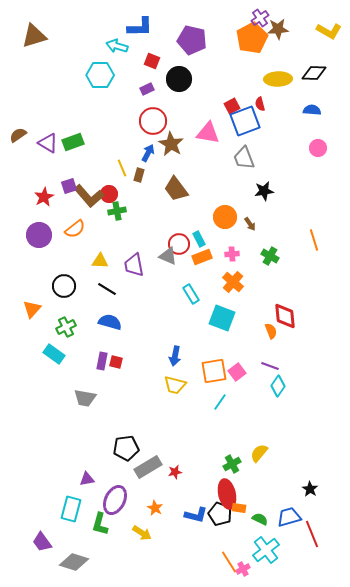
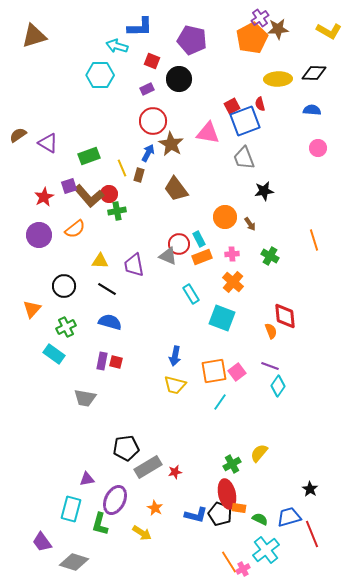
green rectangle at (73, 142): moved 16 px right, 14 px down
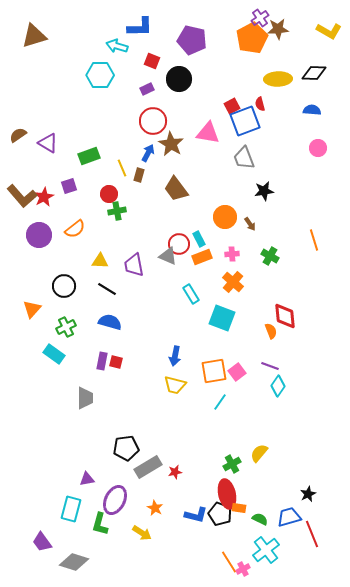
brown L-shape at (89, 196): moved 67 px left
gray trapezoid at (85, 398): rotated 100 degrees counterclockwise
black star at (310, 489): moved 2 px left, 5 px down; rotated 14 degrees clockwise
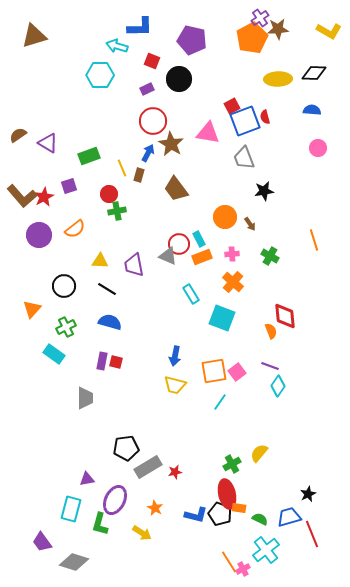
red semicircle at (260, 104): moved 5 px right, 13 px down
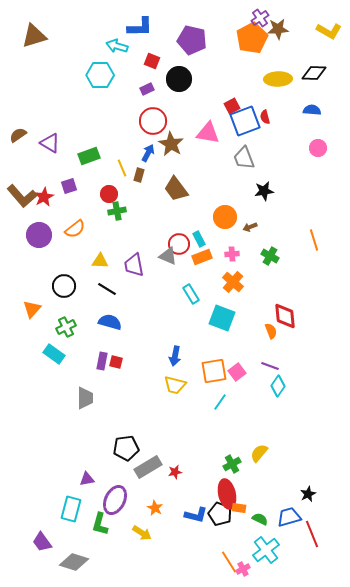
purple triangle at (48, 143): moved 2 px right
brown arrow at (250, 224): moved 3 px down; rotated 104 degrees clockwise
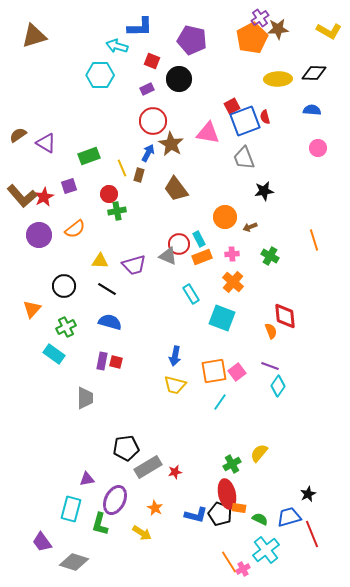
purple triangle at (50, 143): moved 4 px left
purple trapezoid at (134, 265): rotated 95 degrees counterclockwise
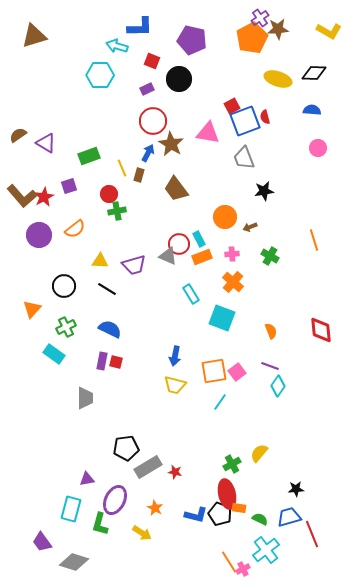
yellow ellipse at (278, 79): rotated 20 degrees clockwise
red diamond at (285, 316): moved 36 px right, 14 px down
blue semicircle at (110, 322): moved 7 px down; rotated 10 degrees clockwise
red star at (175, 472): rotated 24 degrees clockwise
black star at (308, 494): moved 12 px left, 5 px up; rotated 21 degrees clockwise
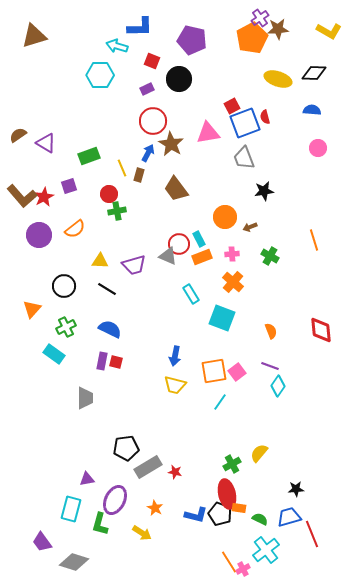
blue square at (245, 121): moved 2 px down
pink triangle at (208, 133): rotated 20 degrees counterclockwise
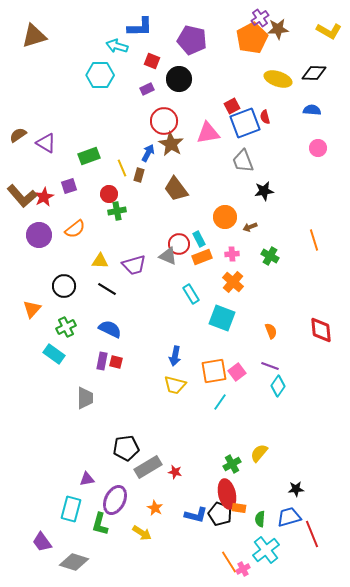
red circle at (153, 121): moved 11 px right
gray trapezoid at (244, 158): moved 1 px left, 3 px down
green semicircle at (260, 519): rotated 112 degrees counterclockwise
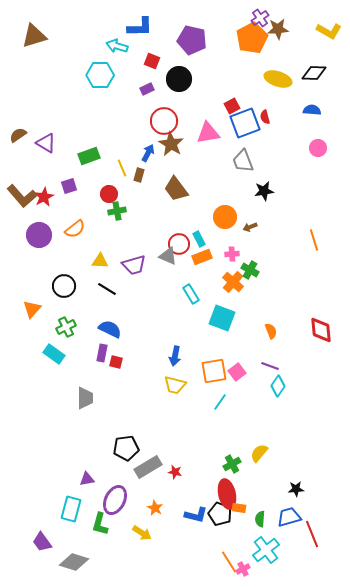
green cross at (270, 256): moved 20 px left, 14 px down
purple rectangle at (102, 361): moved 8 px up
